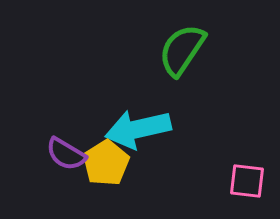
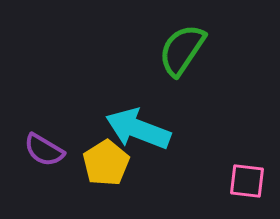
cyan arrow: rotated 34 degrees clockwise
purple semicircle: moved 22 px left, 4 px up
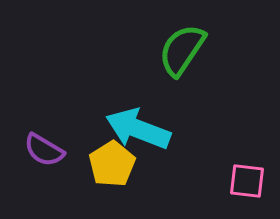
yellow pentagon: moved 6 px right, 1 px down
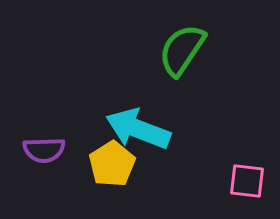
purple semicircle: rotated 33 degrees counterclockwise
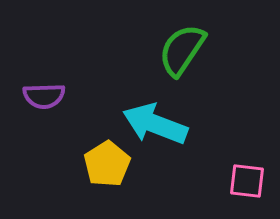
cyan arrow: moved 17 px right, 5 px up
purple semicircle: moved 54 px up
yellow pentagon: moved 5 px left
